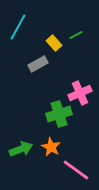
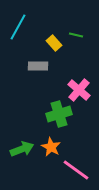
green line: rotated 40 degrees clockwise
gray rectangle: moved 2 px down; rotated 30 degrees clockwise
pink cross: moved 1 px left, 3 px up; rotated 25 degrees counterclockwise
green arrow: moved 1 px right
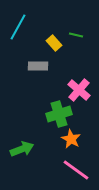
orange star: moved 20 px right, 8 px up
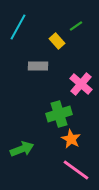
green line: moved 9 px up; rotated 48 degrees counterclockwise
yellow rectangle: moved 3 px right, 2 px up
pink cross: moved 2 px right, 6 px up
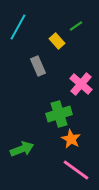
gray rectangle: rotated 66 degrees clockwise
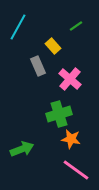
yellow rectangle: moved 4 px left, 5 px down
pink cross: moved 11 px left, 5 px up
orange star: rotated 18 degrees counterclockwise
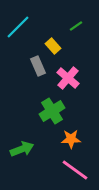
cyan line: rotated 16 degrees clockwise
pink cross: moved 2 px left, 1 px up
green cross: moved 7 px left, 3 px up; rotated 15 degrees counterclockwise
orange star: rotated 12 degrees counterclockwise
pink line: moved 1 px left
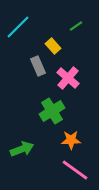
orange star: moved 1 px down
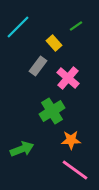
yellow rectangle: moved 1 px right, 3 px up
gray rectangle: rotated 60 degrees clockwise
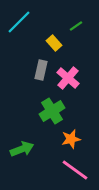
cyan line: moved 1 px right, 5 px up
gray rectangle: moved 3 px right, 4 px down; rotated 24 degrees counterclockwise
orange star: moved 1 px up; rotated 12 degrees counterclockwise
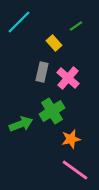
gray rectangle: moved 1 px right, 2 px down
green arrow: moved 1 px left, 25 px up
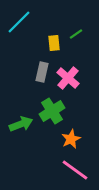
green line: moved 8 px down
yellow rectangle: rotated 35 degrees clockwise
orange star: rotated 12 degrees counterclockwise
